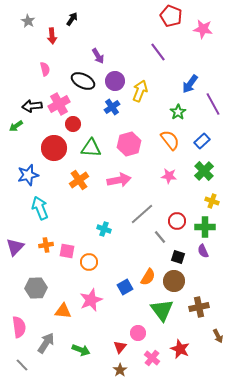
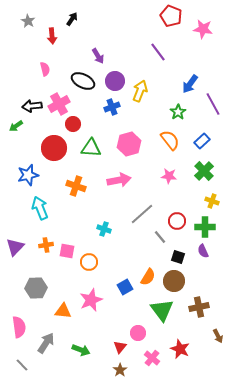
blue cross at (112, 107): rotated 14 degrees clockwise
orange cross at (79, 180): moved 3 px left, 6 px down; rotated 36 degrees counterclockwise
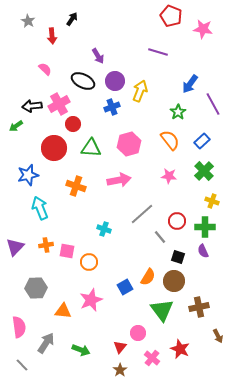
purple line at (158, 52): rotated 36 degrees counterclockwise
pink semicircle at (45, 69): rotated 32 degrees counterclockwise
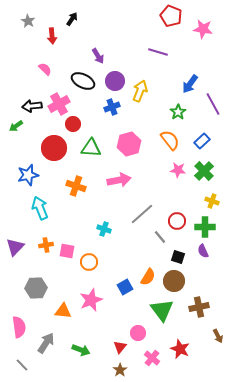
pink star at (169, 176): moved 9 px right, 6 px up
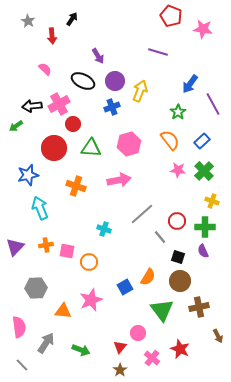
brown circle at (174, 281): moved 6 px right
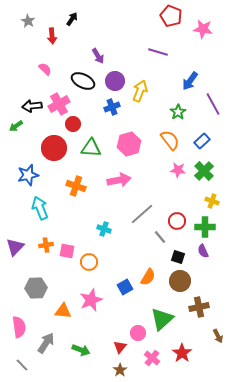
blue arrow at (190, 84): moved 3 px up
green triangle at (162, 310): moved 9 px down; rotated 25 degrees clockwise
red star at (180, 349): moved 2 px right, 4 px down; rotated 12 degrees clockwise
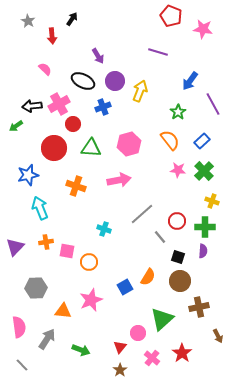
blue cross at (112, 107): moved 9 px left
orange cross at (46, 245): moved 3 px up
purple semicircle at (203, 251): rotated 152 degrees counterclockwise
gray arrow at (46, 343): moved 1 px right, 4 px up
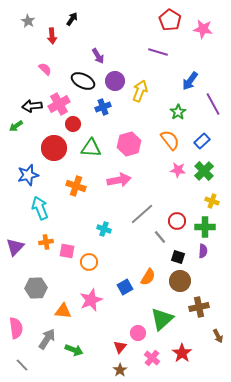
red pentagon at (171, 16): moved 1 px left, 4 px down; rotated 10 degrees clockwise
pink semicircle at (19, 327): moved 3 px left, 1 px down
green arrow at (81, 350): moved 7 px left
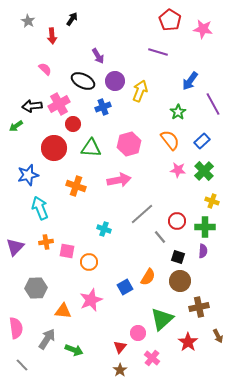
red star at (182, 353): moved 6 px right, 11 px up
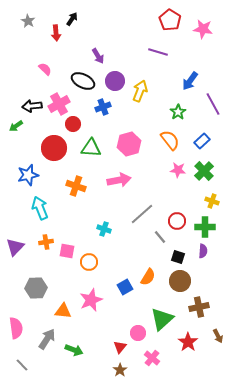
red arrow at (52, 36): moved 4 px right, 3 px up
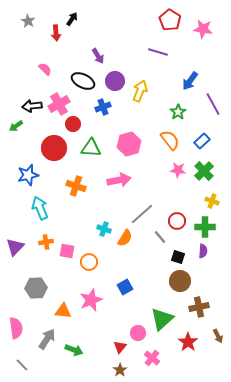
orange semicircle at (148, 277): moved 23 px left, 39 px up
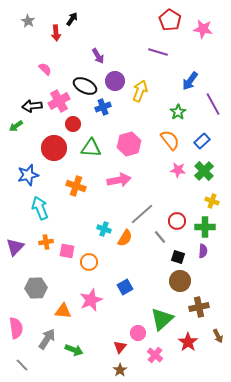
black ellipse at (83, 81): moved 2 px right, 5 px down
pink cross at (59, 104): moved 3 px up
pink cross at (152, 358): moved 3 px right, 3 px up
